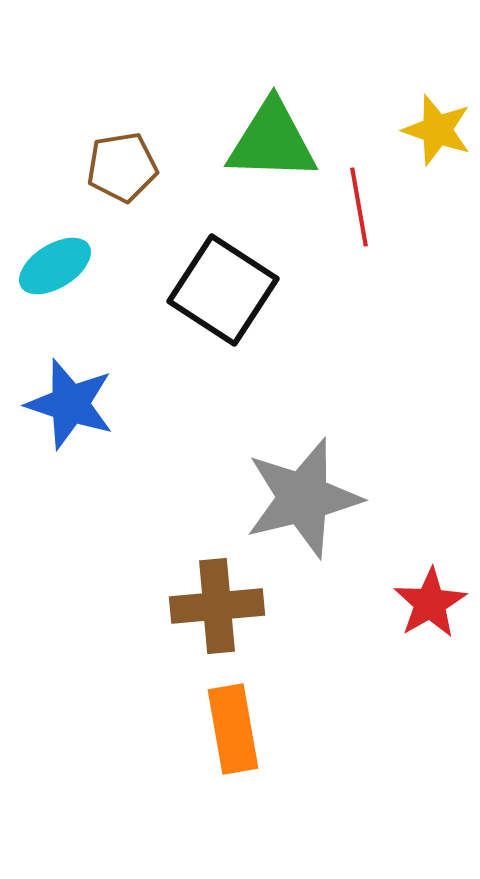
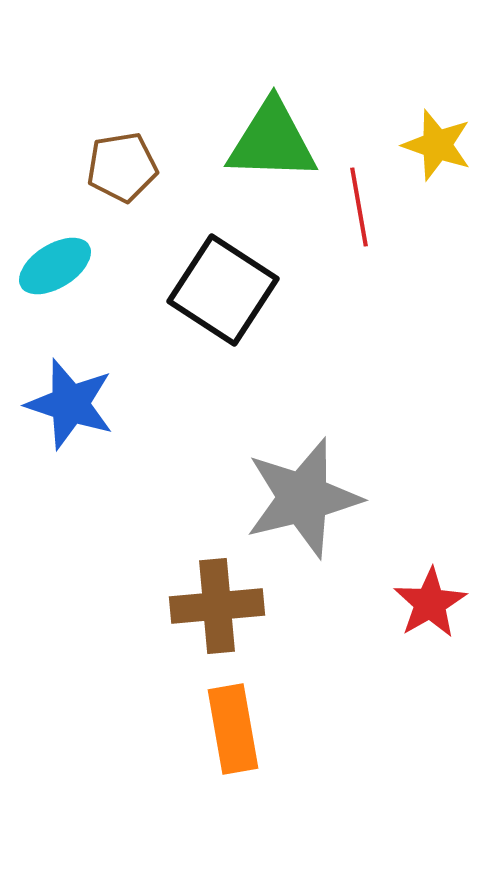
yellow star: moved 15 px down
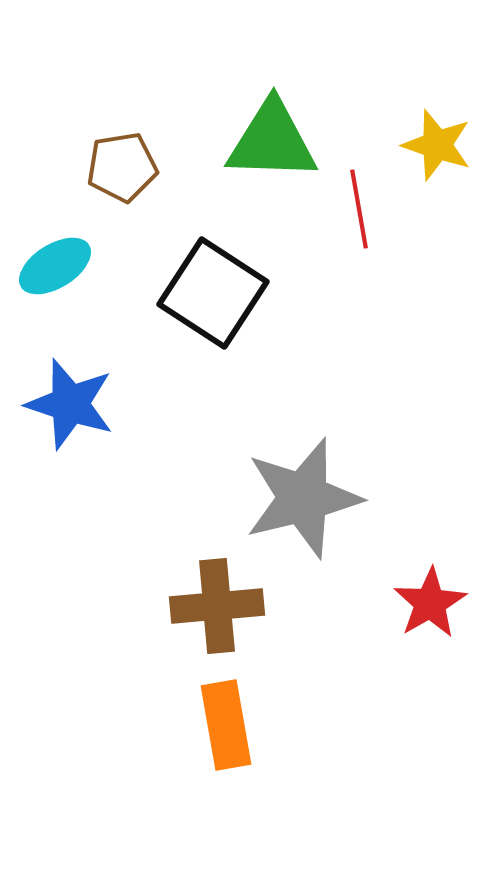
red line: moved 2 px down
black square: moved 10 px left, 3 px down
orange rectangle: moved 7 px left, 4 px up
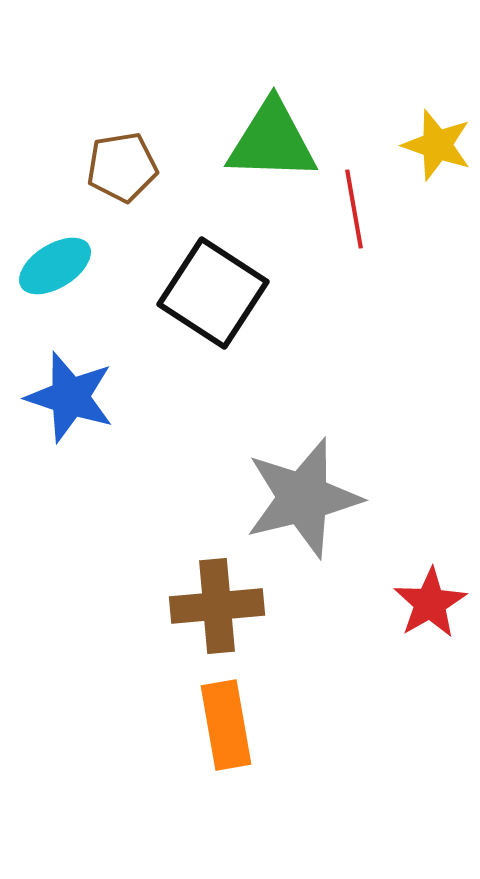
red line: moved 5 px left
blue star: moved 7 px up
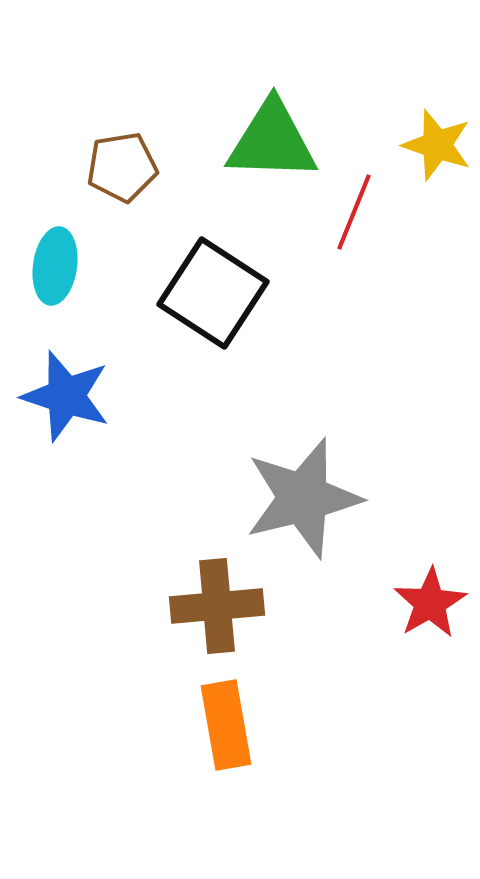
red line: moved 3 px down; rotated 32 degrees clockwise
cyan ellipse: rotated 50 degrees counterclockwise
blue star: moved 4 px left, 1 px up
